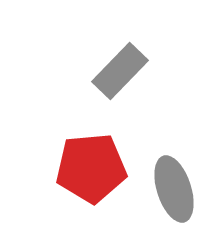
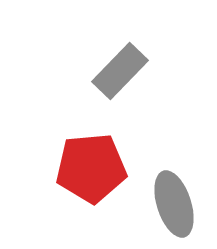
gray ellipse: moved 15 px down
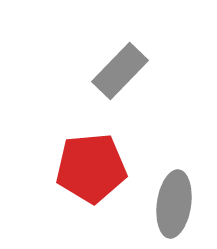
gray ellipse: rotated 26 degrees clockwise
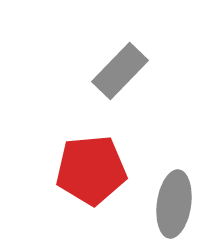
red pentagon: moved 2 px down
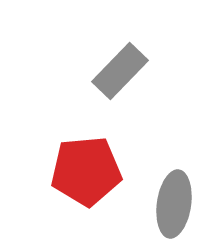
red pentagon: moved 5 px left, 1 px down
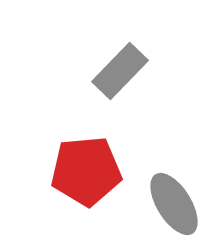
gray ellipse: rotated 40 degrees counterclockwise
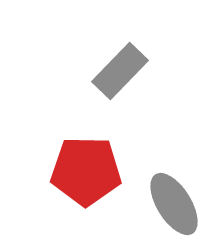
red pentagon: rotated 6 degrees clockwise
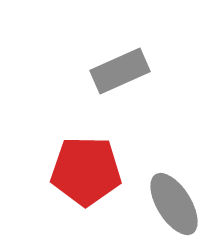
gray rectangle: rotated 22 degrees clockwise
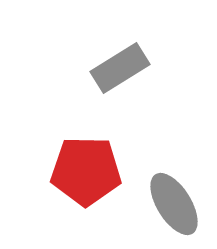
gray rectangle: moved 3 px up; rotated 8 degrees counterclockwise
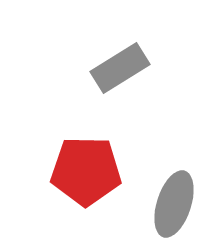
gray ellipse: rotated 50 degrees clockwise
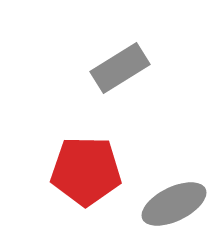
gray ellipse: rotated 46 degrees clockwise
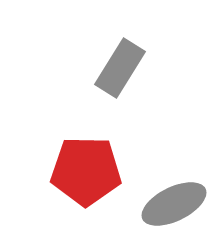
gray rectangle: rotated 26 degrees counterclockwise
